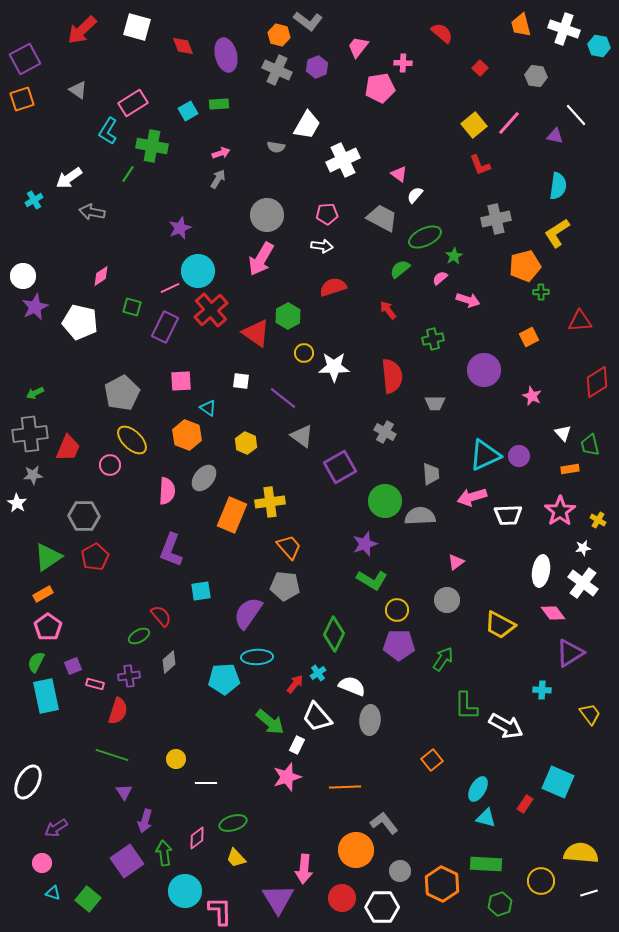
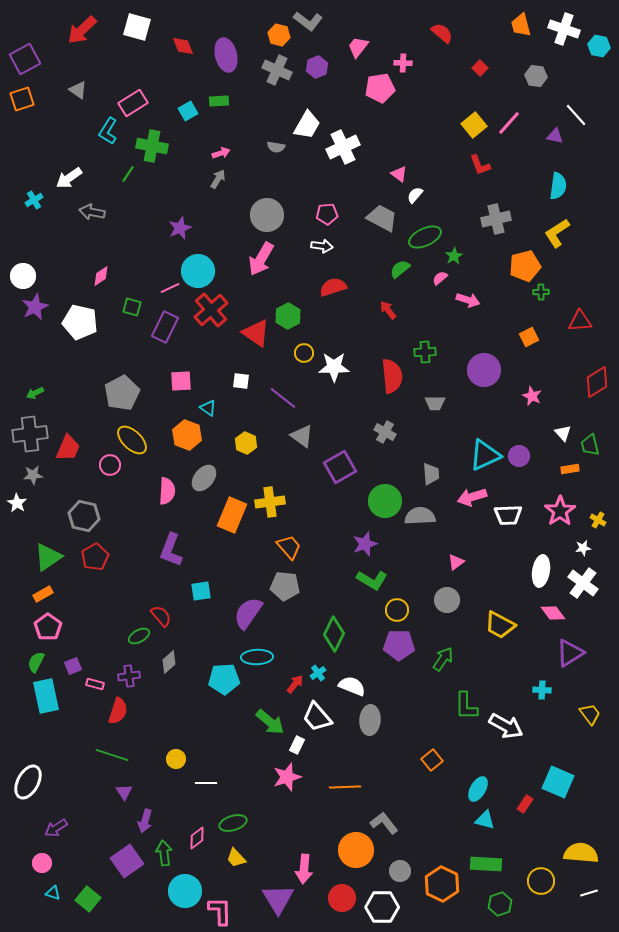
green rectangle at (219, 104): moved 3 px up
white cross at (343, 160): moved 13 px up
green cross at (433, 339): moved 8 px left, 13 px down; rotated 10 degrees clockwise
gray hexagon at (84, 516): rotated 12 degrees clockwise
cyan triangle at (486, 818): moved 1 px left, 2 px down
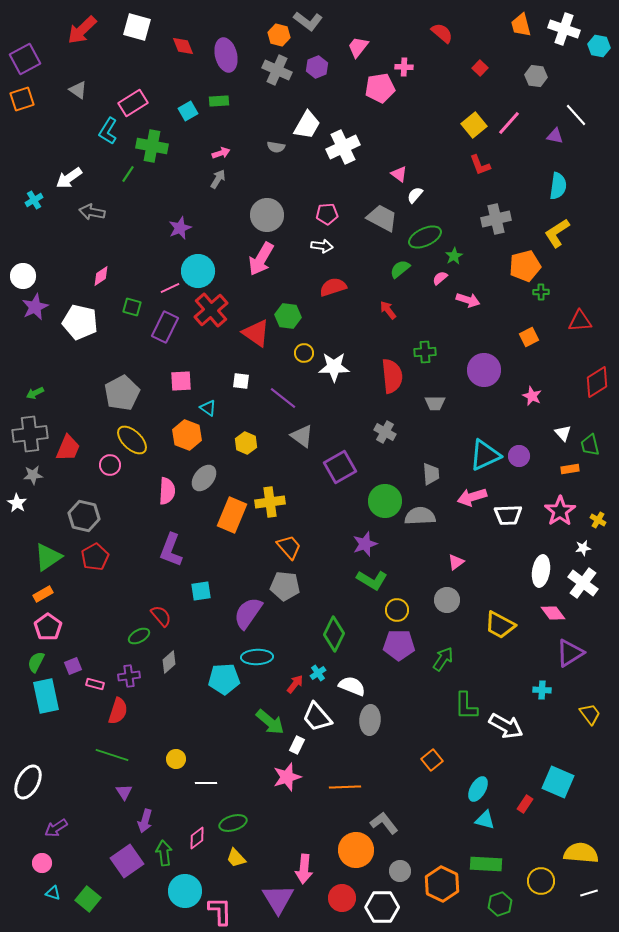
pink cross at (403, 63): moved 1 px right, 4 px down
green hexagon at (288, 316): rotated 25 degrees counterclockwise
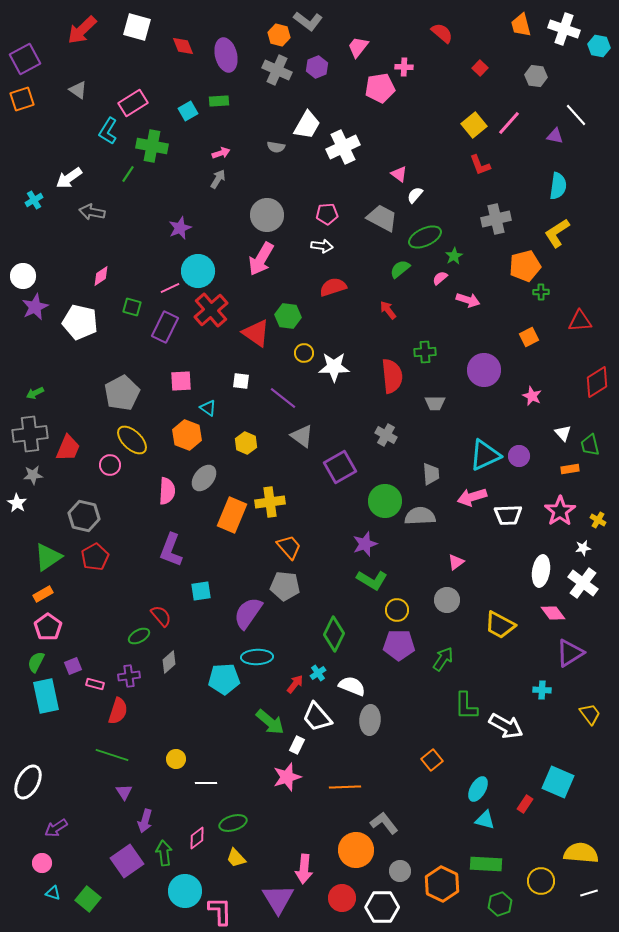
gray cross at (385, 432): moved 1 px right, 3 px down
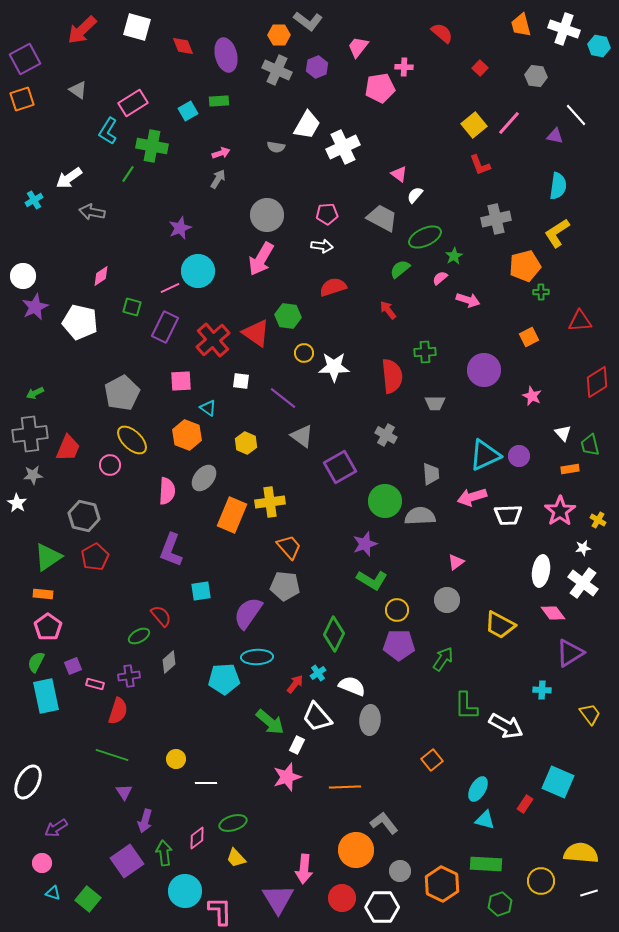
orange hexagon at (279, 35): rotated 15 degrees counterclockwise
red cross at (211, 310): moved 2 px right, 30 px down
orange rectangle at (43, 594): rotated 36 degrees clockwise
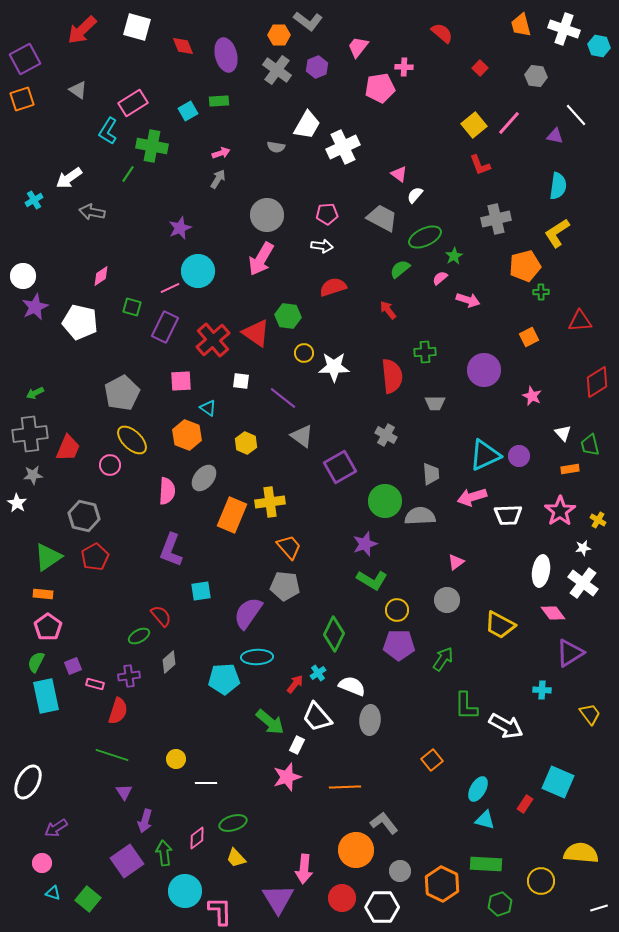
gray cross at (277, 70): rotated 12 degrees clockwise
white line at (589, 893): moved 10 px right, 15 px down
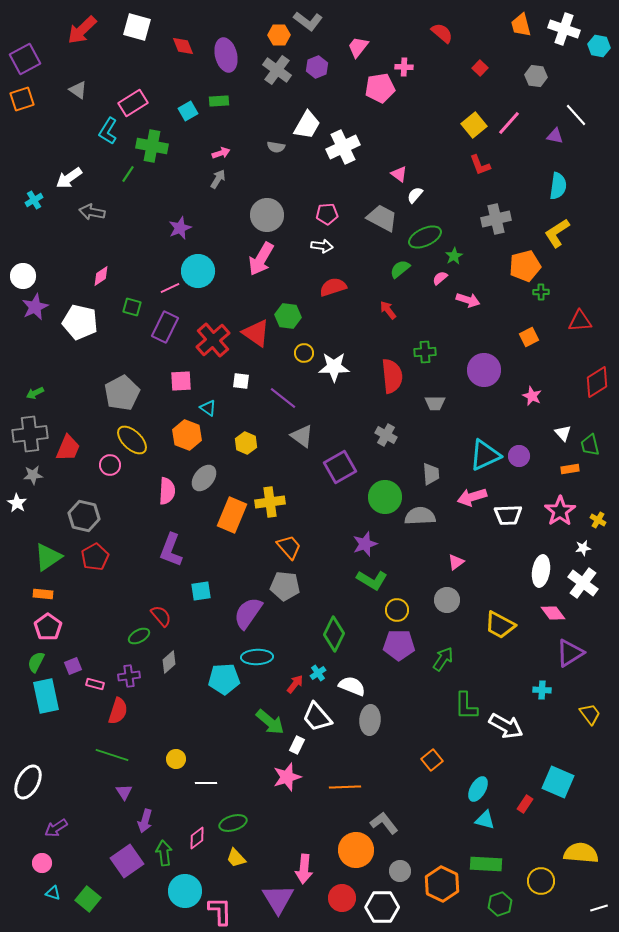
green circle at (385, 501): moved 4 px up
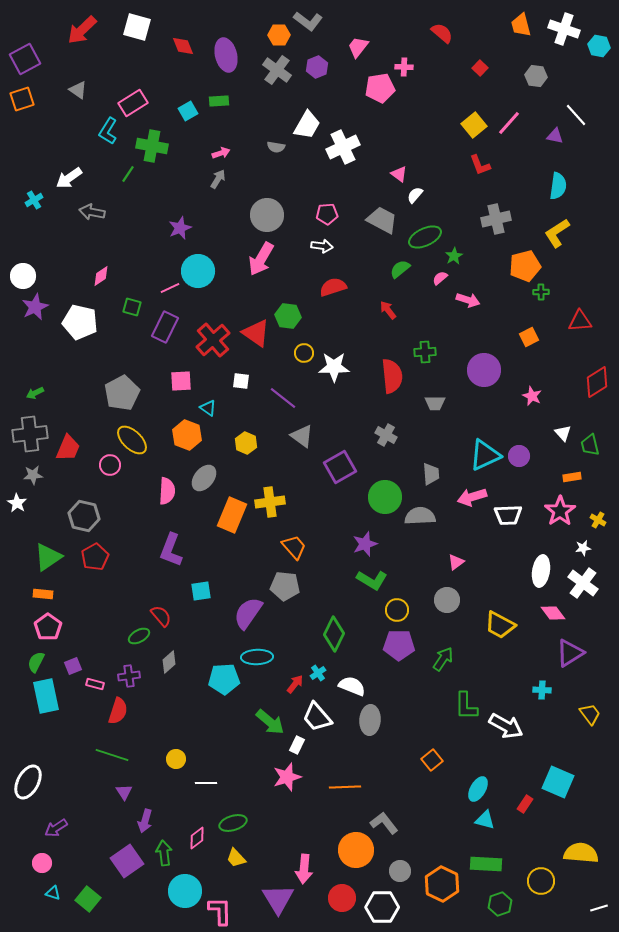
gray trapezoid at (382, 218): moved 2 px down
orange rectangle at (570, 469): moved 2 px right, 8 px down
orange trapezoid at (289, 547): moved 5 px right
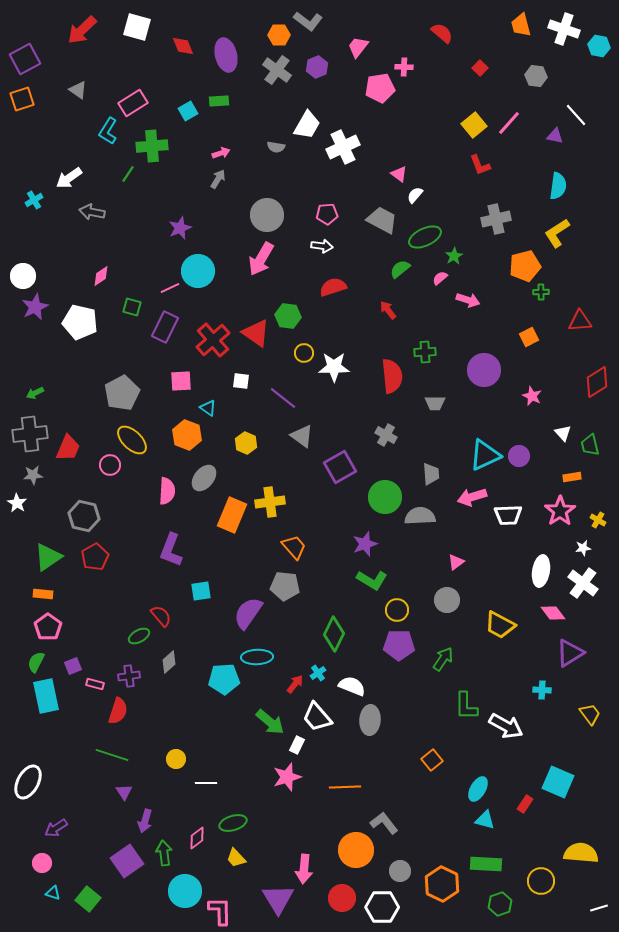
green cross at (152, 146): rotated 16 degrees counterclockwise
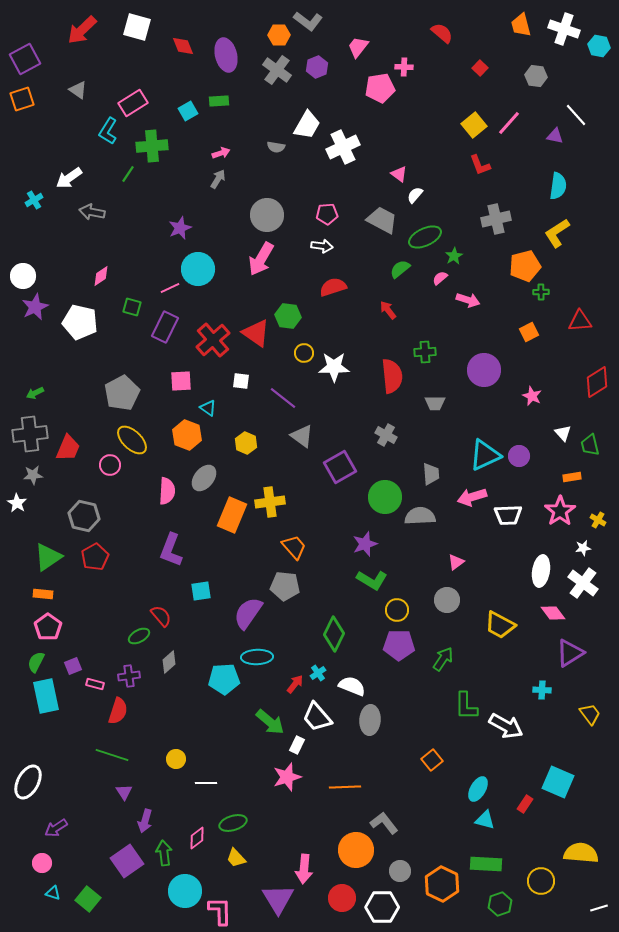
cyan circle at (198, 271): moved 2 px up
orange square at (529, 337): moved 5 px up
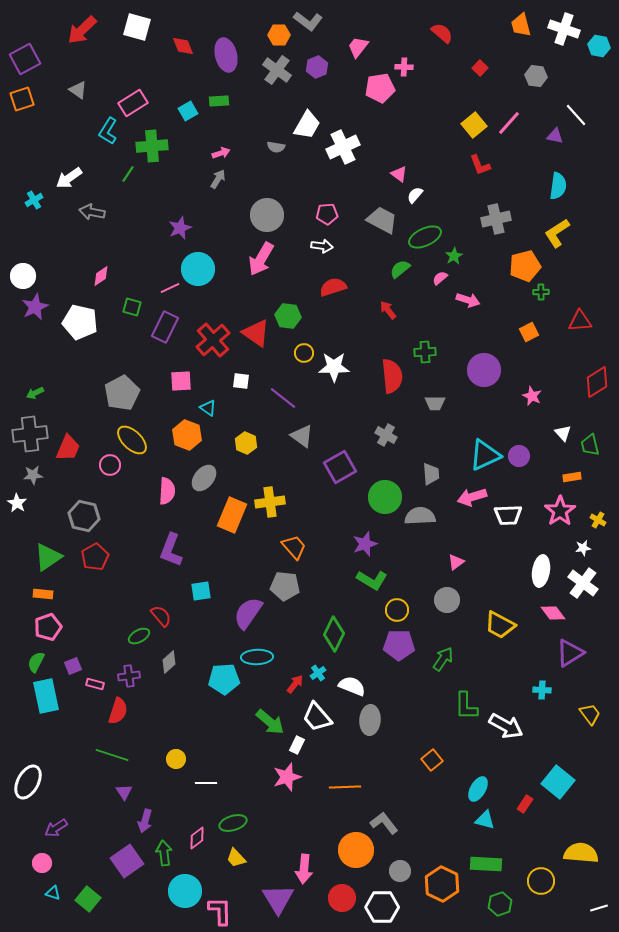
pink pentagon at (48, 627): rotated 16 degrees clockwise
cyan square at (558, 782): rotated 16 degrees clockwise
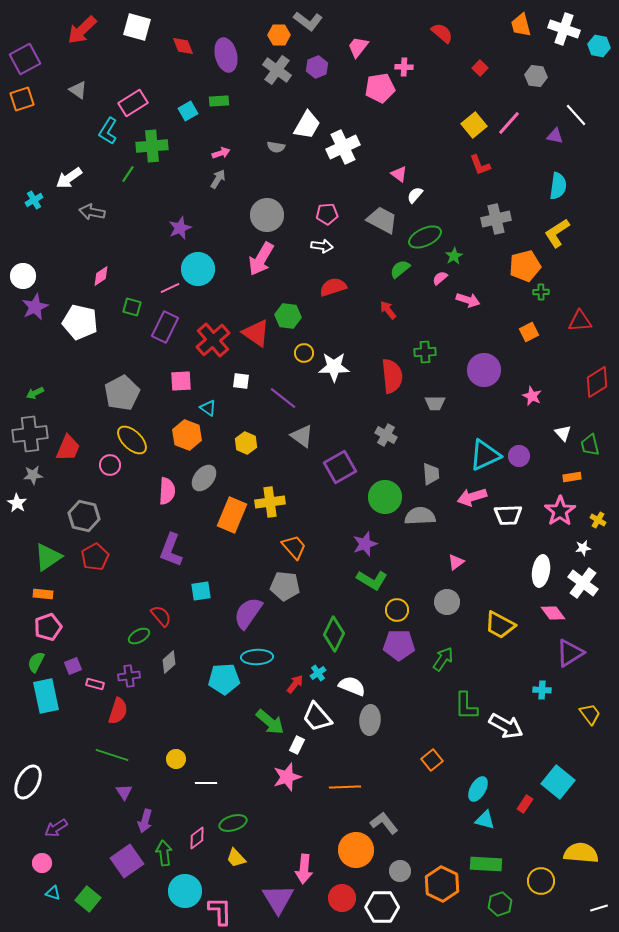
gray circle at (447, 600): moved 2 px down
